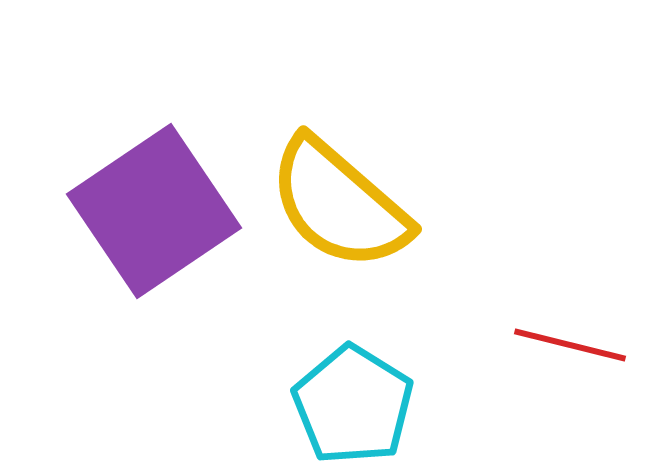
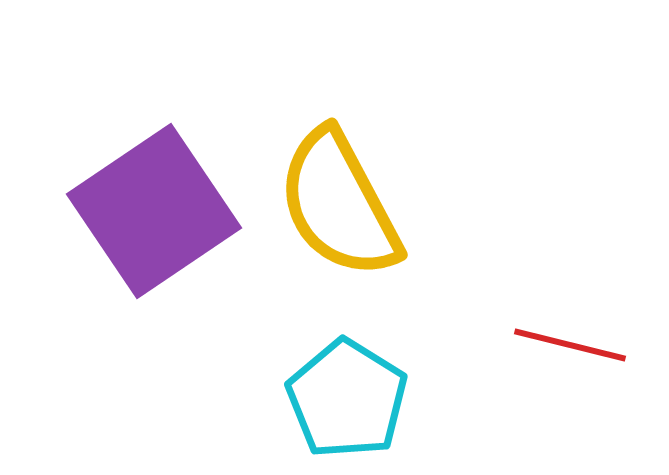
yellow semicircle: rotated 21 degrees clockwise
cyan pentagon: moved 6 px left, 6 px up
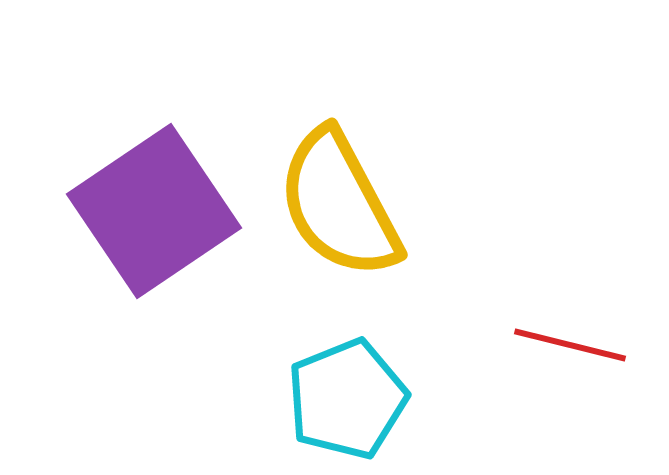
cyan pentagon: rotated 18 degrees clockwise
